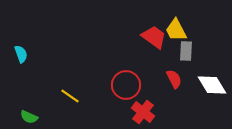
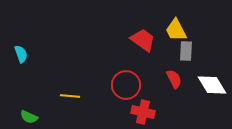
red trapezoid: moved 11 px left, 3 px down
yellow line: rotated 30 degrees counterclockwise
red cross: rotated 25 degrees counterclockwise
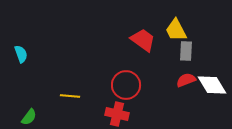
red semicircle: moved 12 px right, 1 px down; rotated 84 degrees counterclockwise
red cross: moved 26 px left, 2 px down
green semicircle: rotated 78 degrees counterclockwise
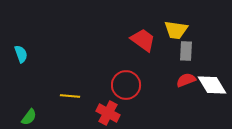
yellow trapezoid: rotated 55 degrees counterclockwise
red cross: moved 9 px left, 1 px up; rotated 15 degrees clockwise
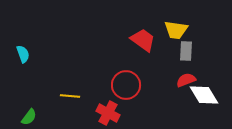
cyan semicircle: moved 2 px right
white diamond: moved 8 px left, 10 px down
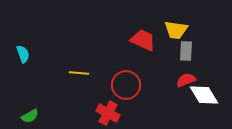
red trapezoid: rotated 12 degrees counterclockwise
yellow line: moved 9 px right, 23 px up
green semicircle: moved 1 px right, 1 px up; rotated 24 degrees clockwise
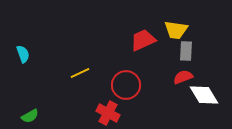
red trapezoid: rotated 48 degrees counterclockwise
yellow line: moved 1 px right; rotated 30 degrees counterclockwise
red semicircle: moved 3 px left, 3 px up
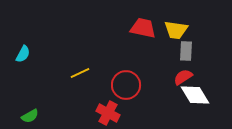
red trapezoid: moved 12 px up; rotated 36 degrees clockwise
cyan semicircle: rotated 48 degrees clockwise
red semicircle: rotated 12 degrees counterclockwise
white diamond: moved 9 px left
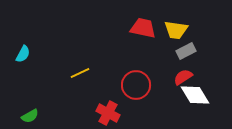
gray rectangle: rotated 60 degrees clockwise
red circle: moved 10 px right
